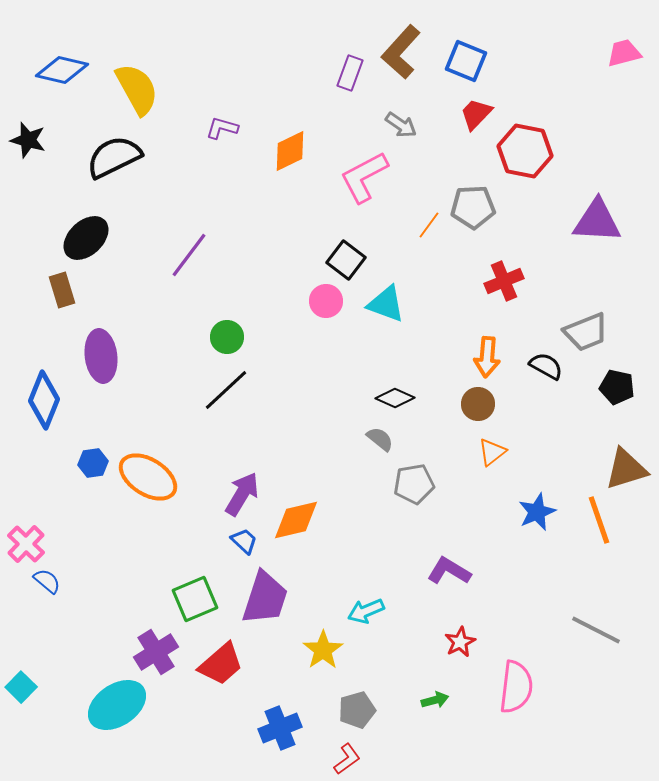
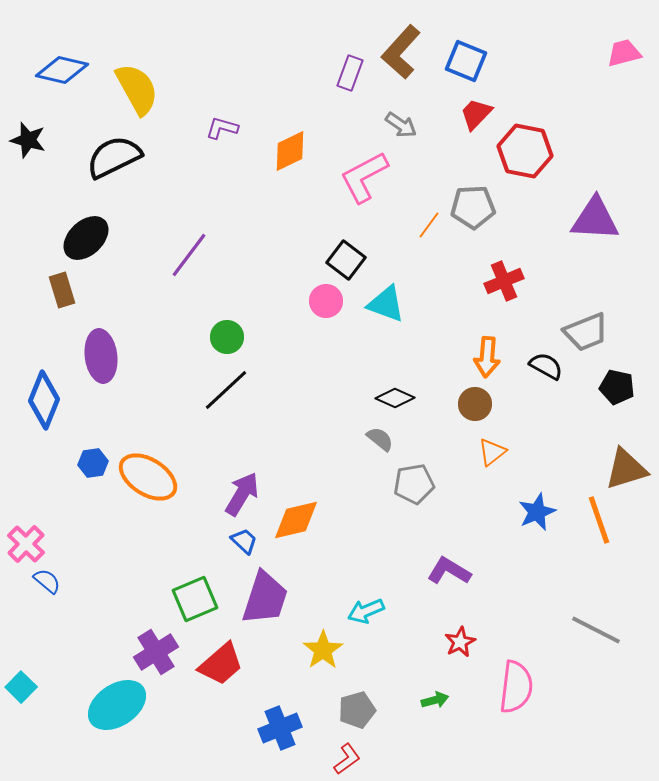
purple triangle at (597, 221): moved 2 px left, 2 px up
brown circle at (478, 404): moved 3 px left
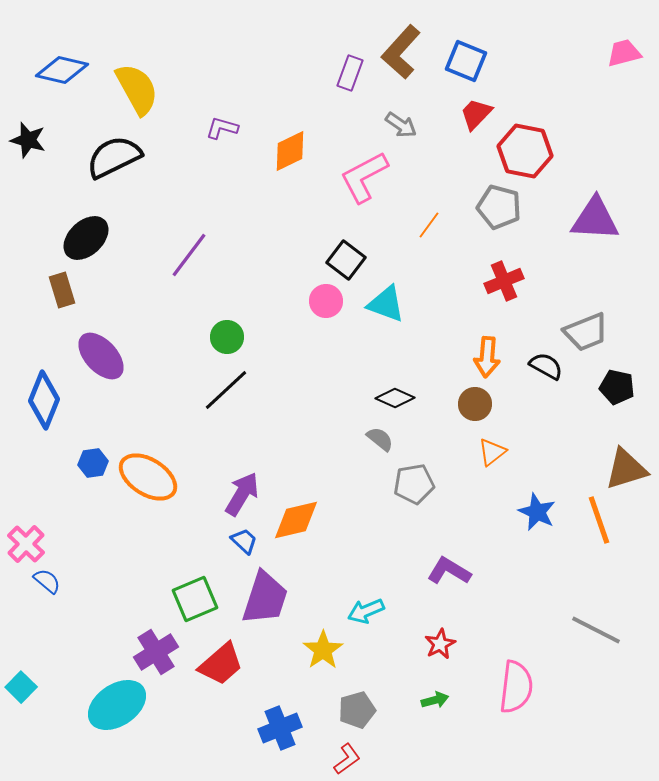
gray pentagon at (473, 207): moved 26 px right; rotated 18 degrees clockwise
purple ellipse at (101, 356): rotated 36 degrees counterclockwise
blue star at (537, 512): rotated 24 degrees counterclockwise
red star at (460, 642): moved 20 px left, 2 px down
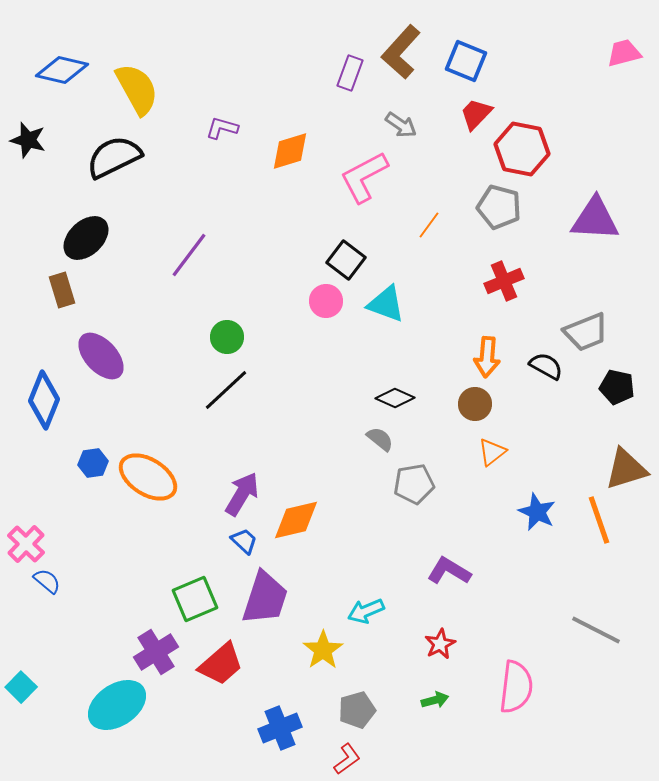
orange diamond at (290, 151): rotated 9 degrees clockwise
red hexagon at (525, 151): moved 3 px left, 2 px up
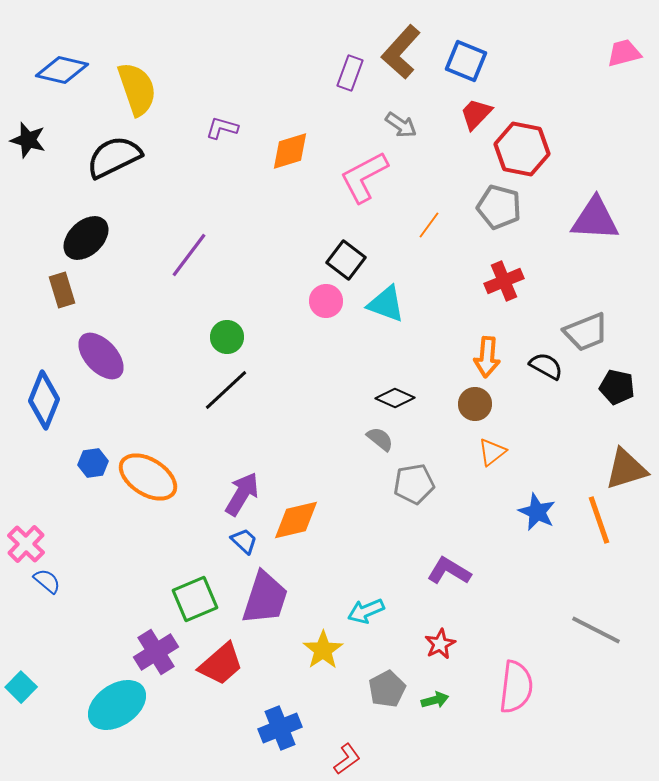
yellow semicircle at (137, 89): rotated 10 degrees clockwise
gray pentagon at (357, 710): moved 30 px right, 21 px up; rotated 12 degrees counterclockwise
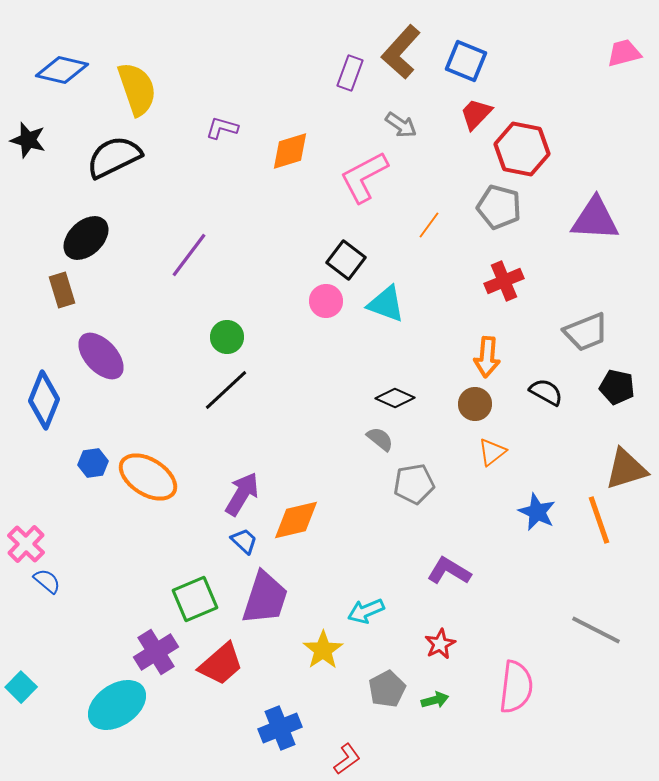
black semicircle at (546, 366): moved 26 px down
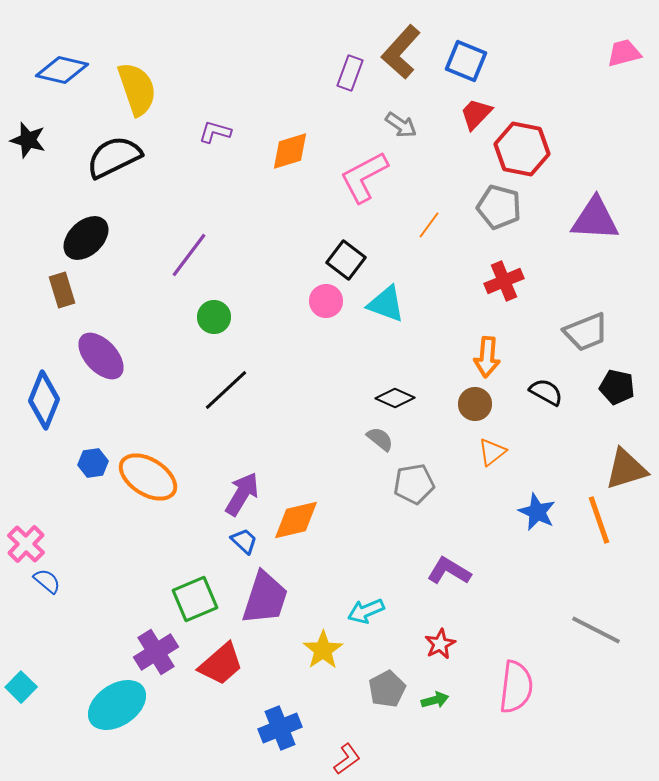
purple L-shape at (222, 128): moved 7 px left, 4 px down
green circle at (227, 337): moved 13 px left, 20 px up
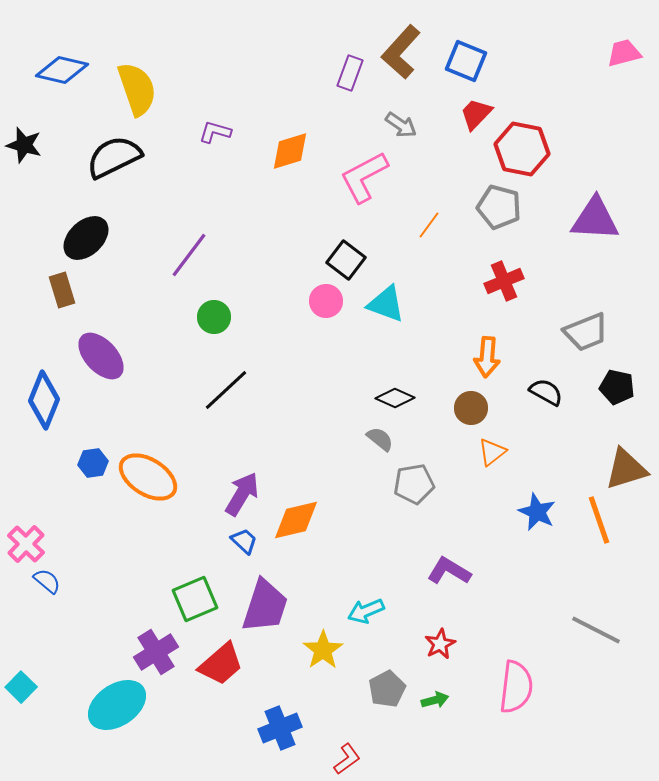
black star at (28, 140): moved 4 px left, 5 px down
brown circle at (475, 404): moved 4 px left, 4 px down
purple trapezoid at (265, 598): moved 8 px down
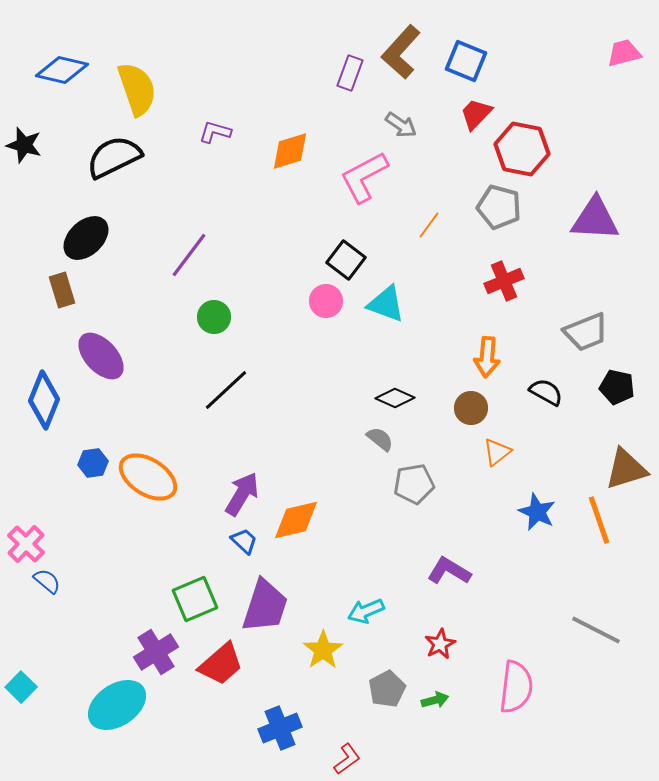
orange triangle at (492, 452): moved 5 px right
